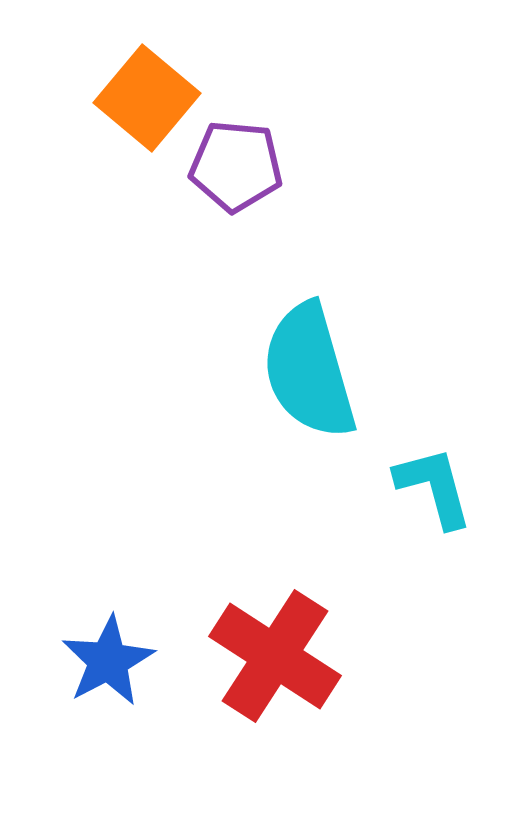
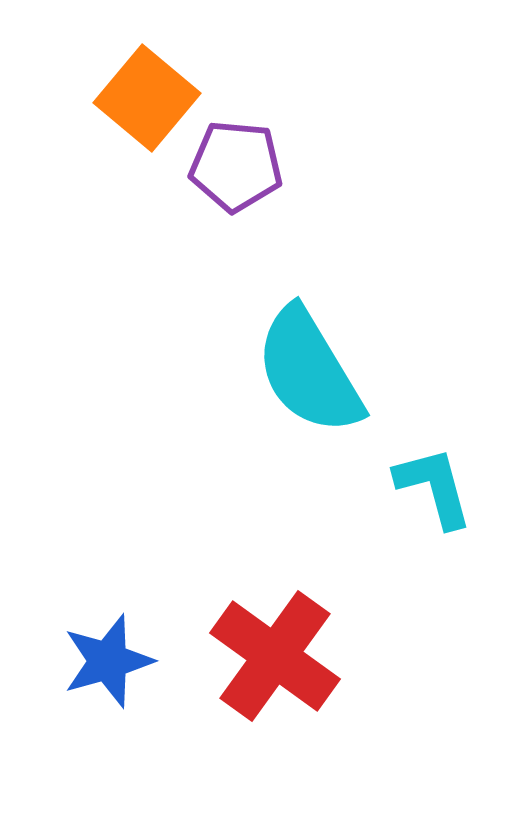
cyan semicircle: rotated 15 degrees counterclockwise
red cross: rotated 3 degrees clockwise
blue star: rotated 12 degrees clockwise
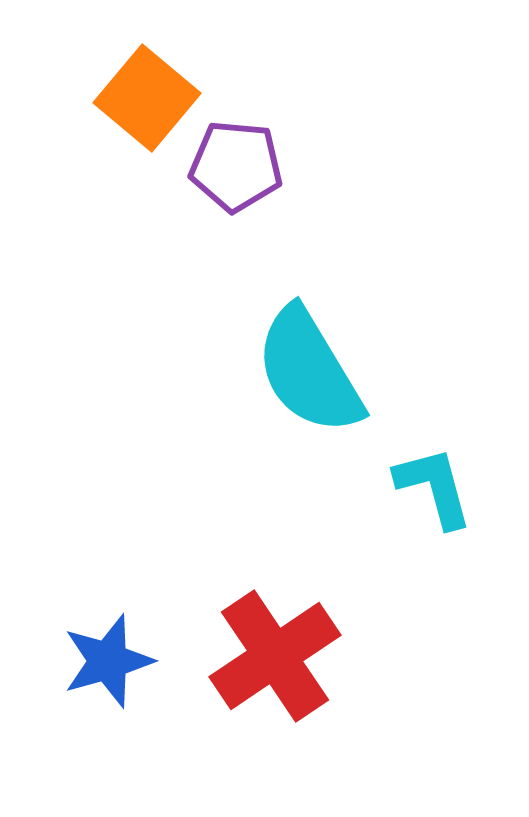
red cross: rotated 20 degrees clockwise
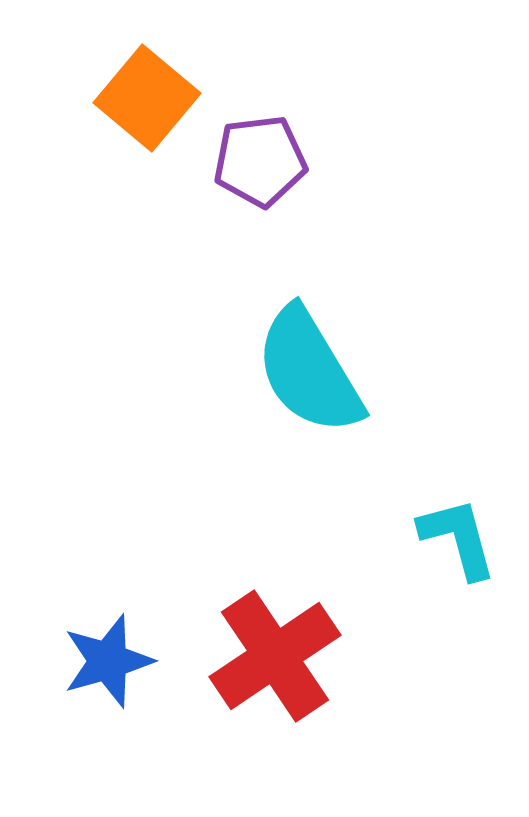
purple pentagon: moved 24 px right, 5 px up; rotated 12 degrees counterclockwise
cyan L-shape: moved 24 px right, 51 px down
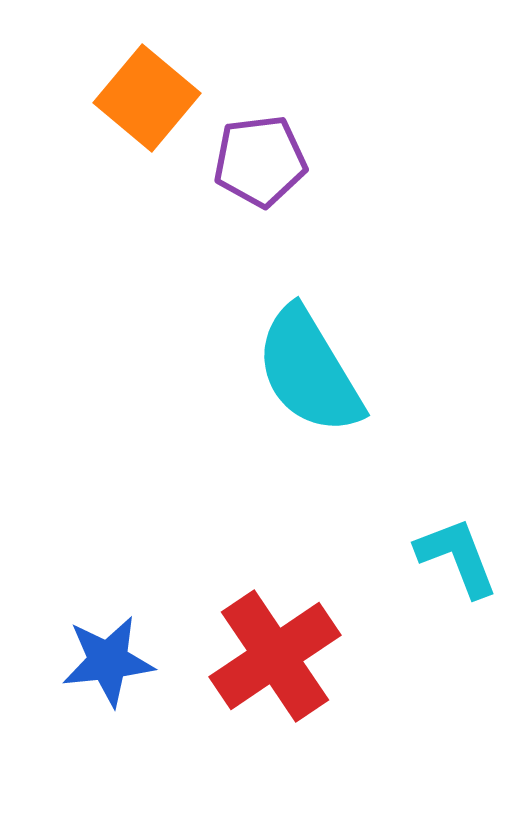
cyan L-shape: moved 1 px left, 19 px down; rotated 6 degrees counterclockwise
blue star: rotated 10 degrees clockwise
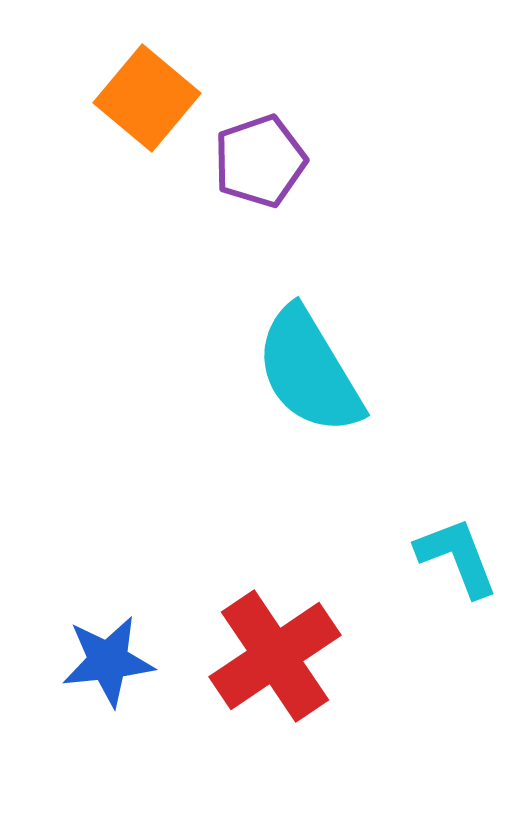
purple pentagon: rotated 12 degrees counterclockwise
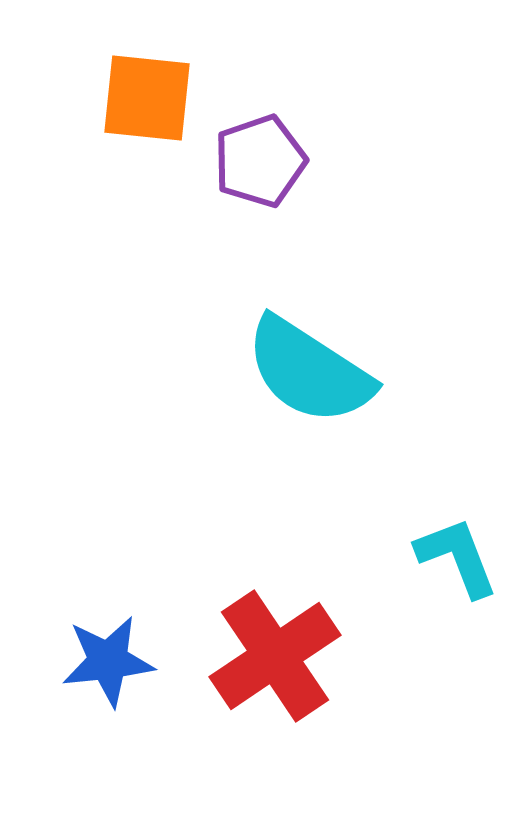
orange square: rotated 34 degrees counterclockwise
cyan semicircle: rotated 26 degrees counterclockwise
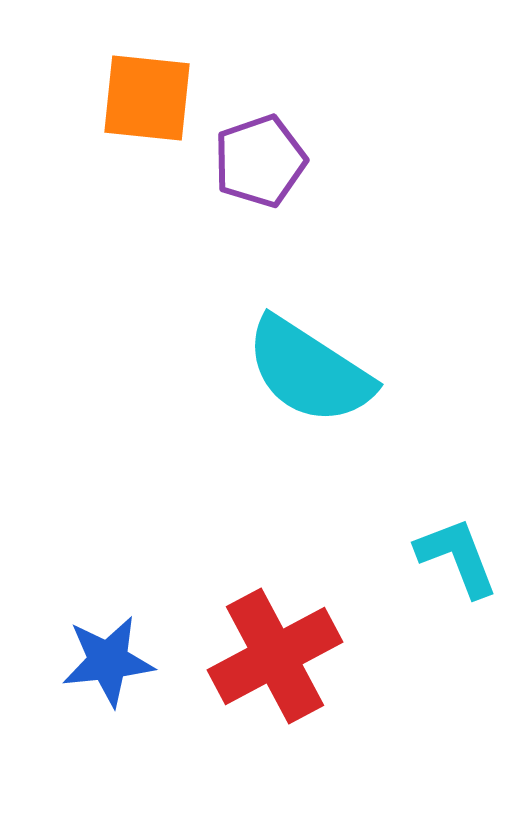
red cross: rotated 6 degrees clockwise
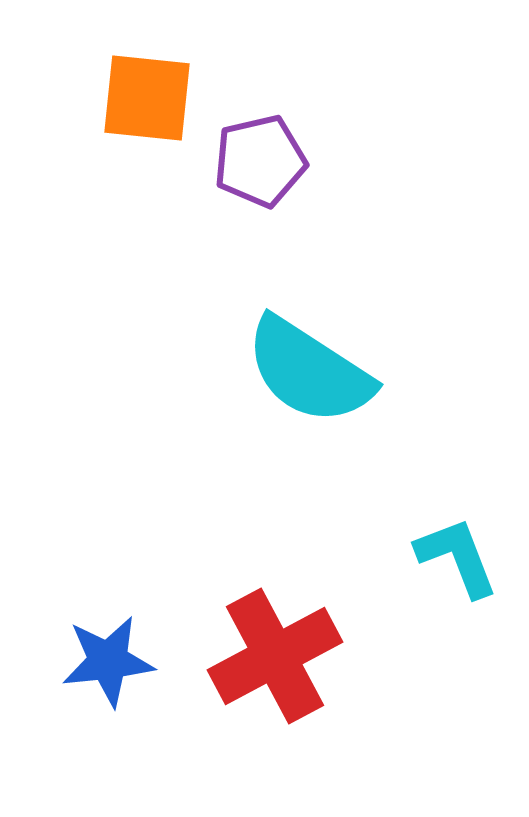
purple pentagon: rotated 6 degrees clockwise
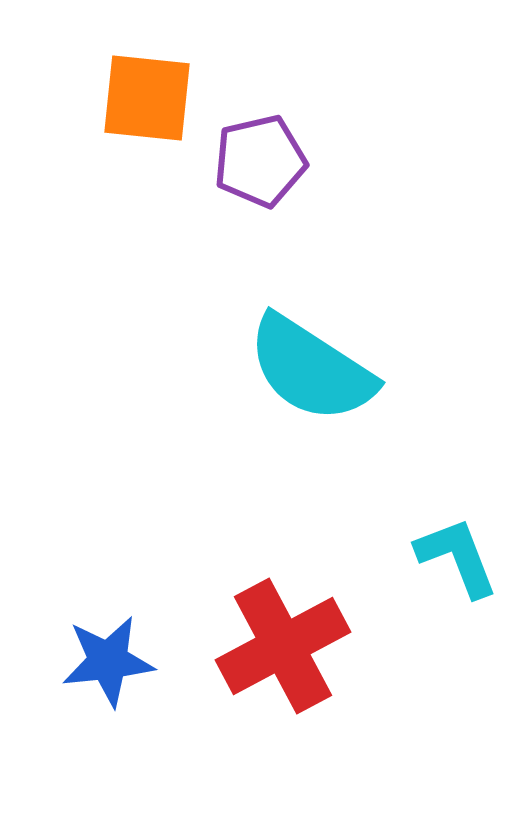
cyan semicircle: moved 2 px right, 2 px up
red cross: moved 8 px right, 10 px up
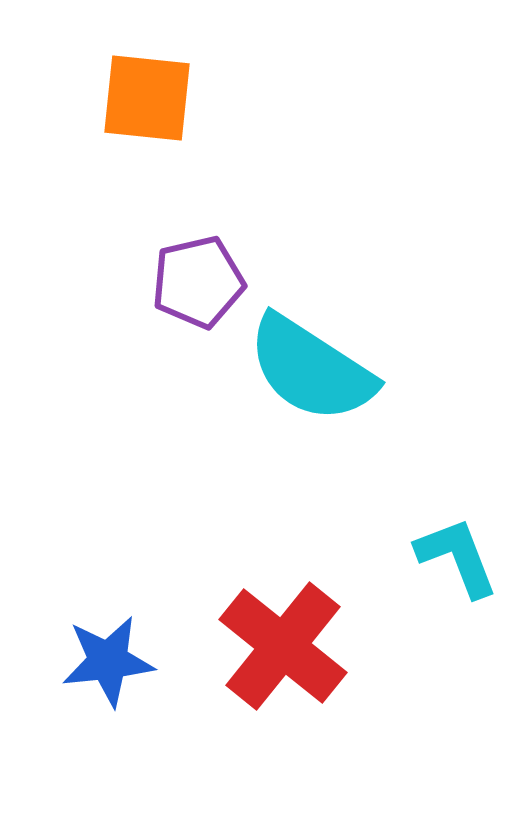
purple pentagon: moved 62 px left, 121 px down
red cross: rotated 23 degrees counterclockwise
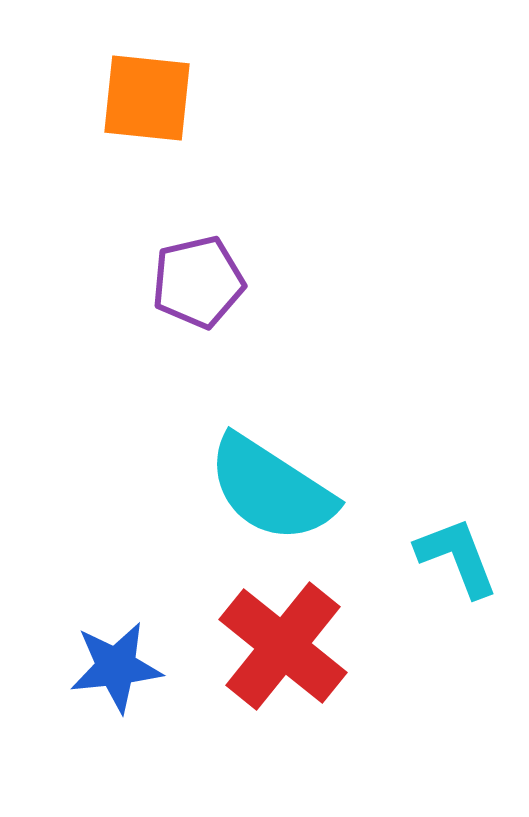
cyan semicircle: moved 40 px left, 120 px down
blue star: moved 8 px right, 6 px down
